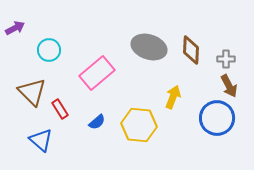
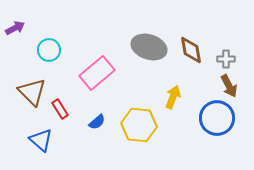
brown diamond: rotated 12 degrees counterclockwise
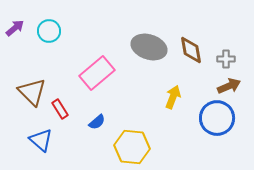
purple arrow: rotated 12 degrees counterclockwise
cyan circle: moved 19 px up
brown arrow: rotated 85 degrees counterclockwise
yellow hexagon: moved 7 px left, 22 px down
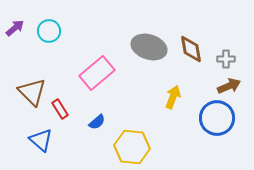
brown diamond: moved 1 px up
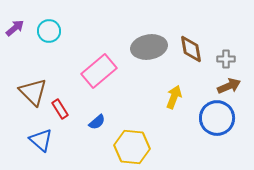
gray ellipse: rotated 28 degrees counterclockwise
pink rectangle: moved 2 px right, 2 px up
brown triangle: moved 1 px right
yellow arrow: moved 1 px right
